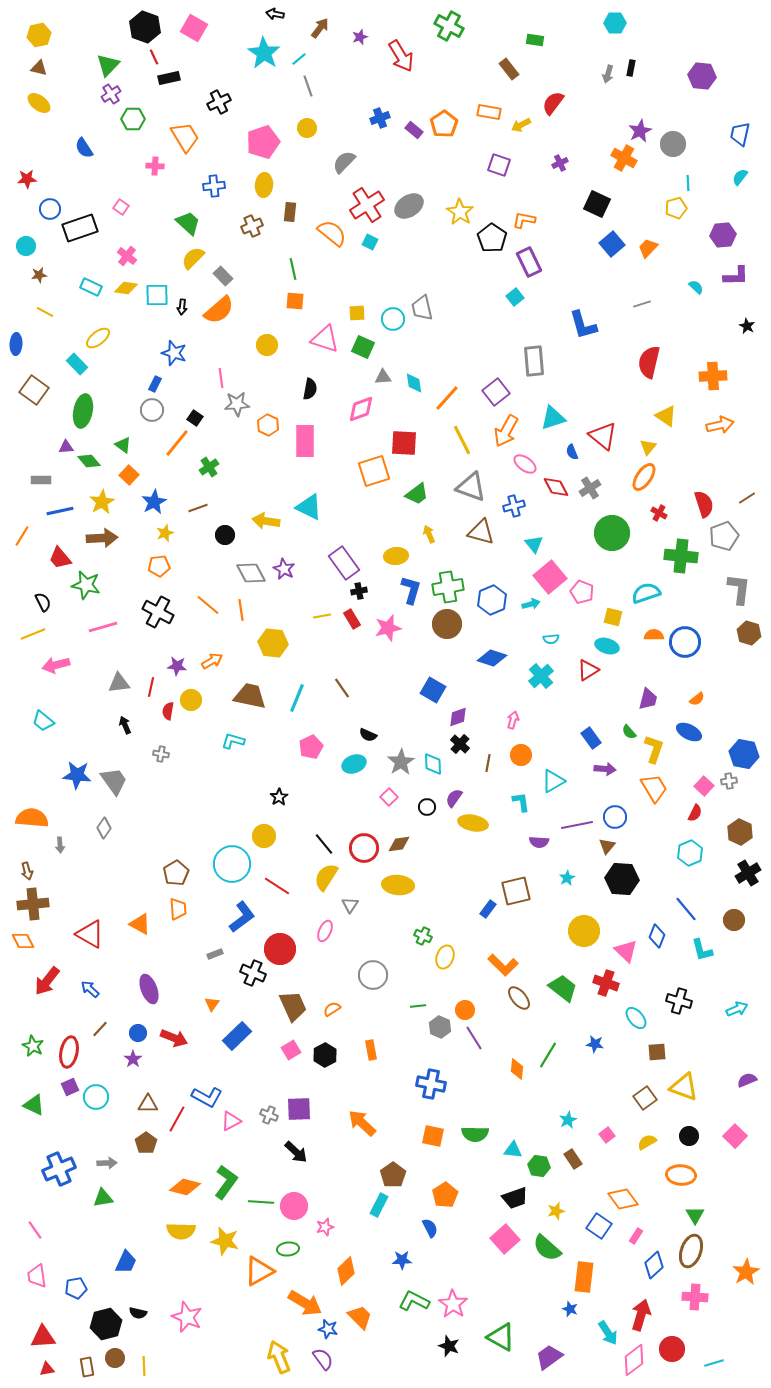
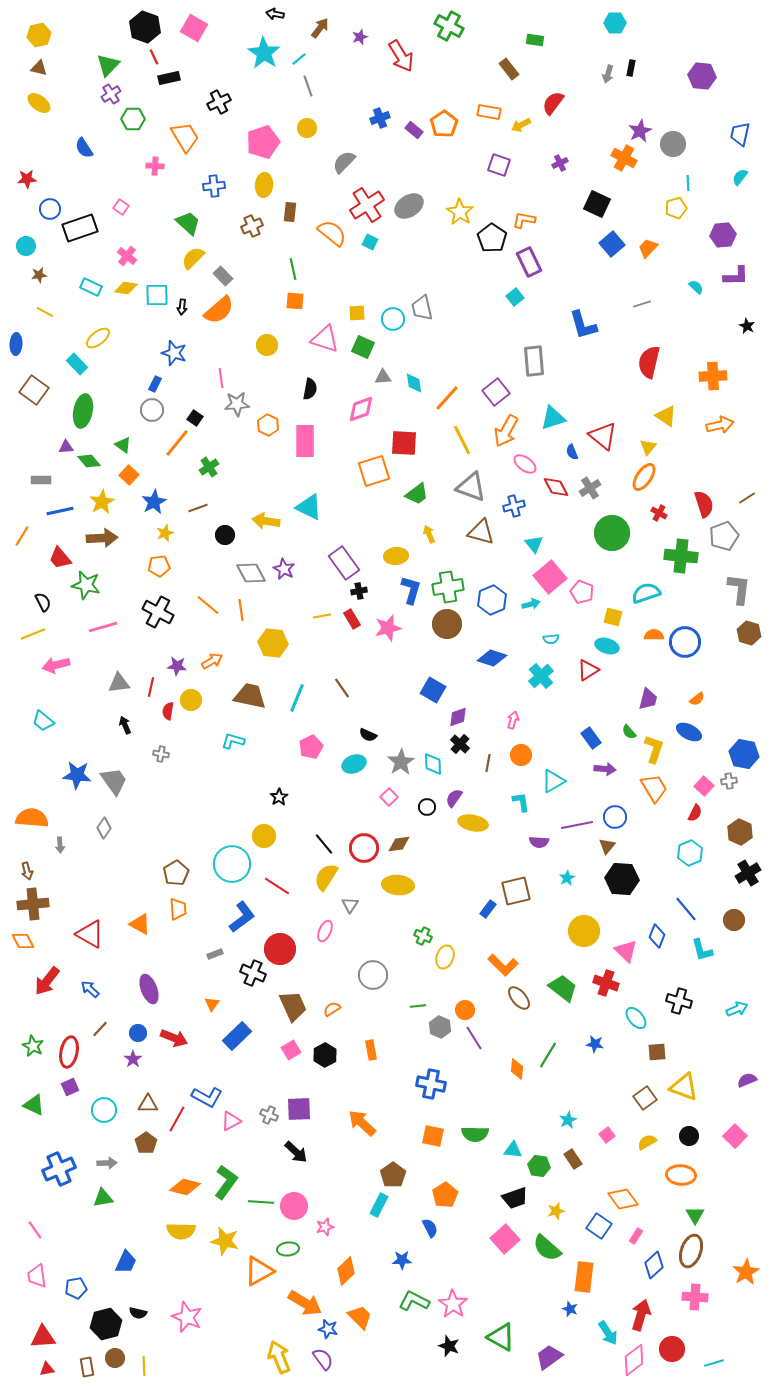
cyan circle at (96, 1097): moved 8 px right, 13 px down
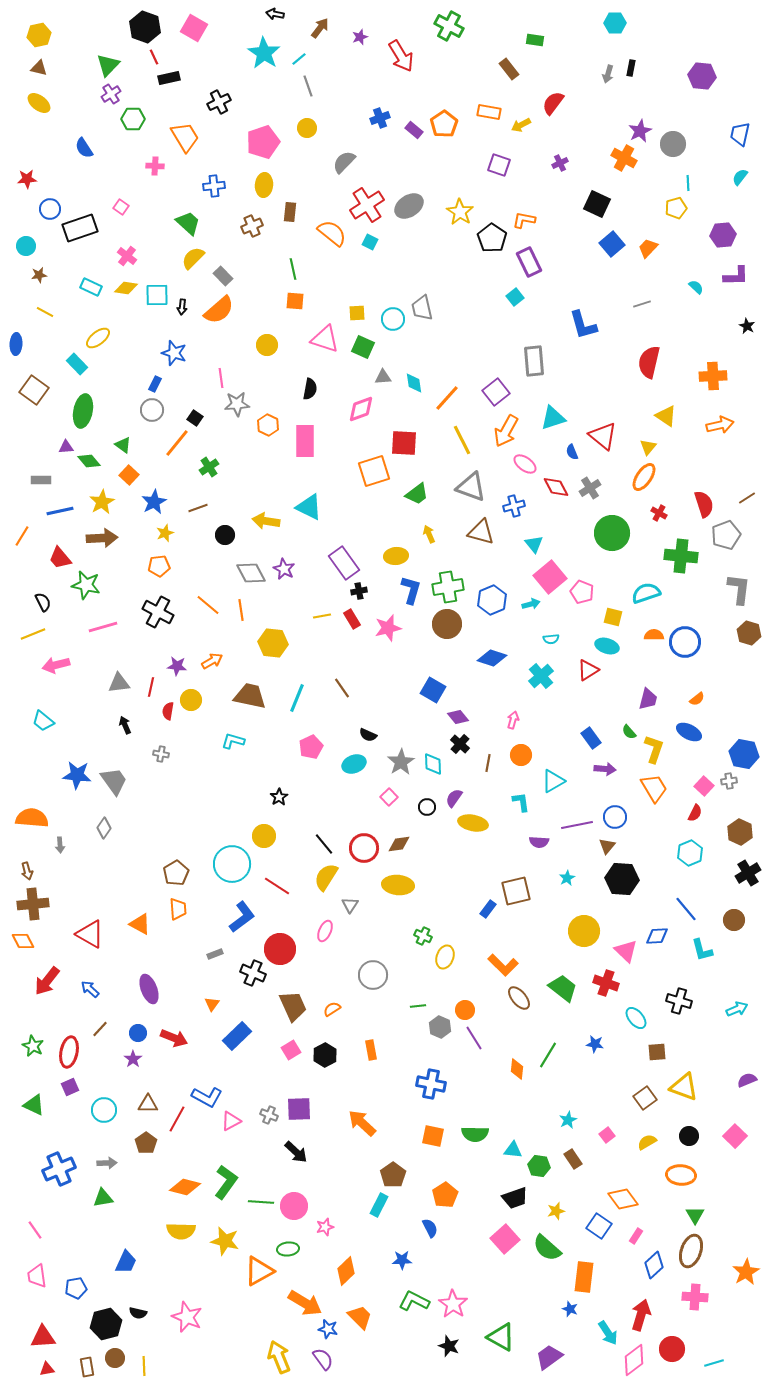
gray pentagon at (724, 536): moved 2 px right, 1 px up
purple diamond at (458, 717): rotated 70 degrees clockwise
blue diamond at (657, 936): rotated 65 degrees clockwise
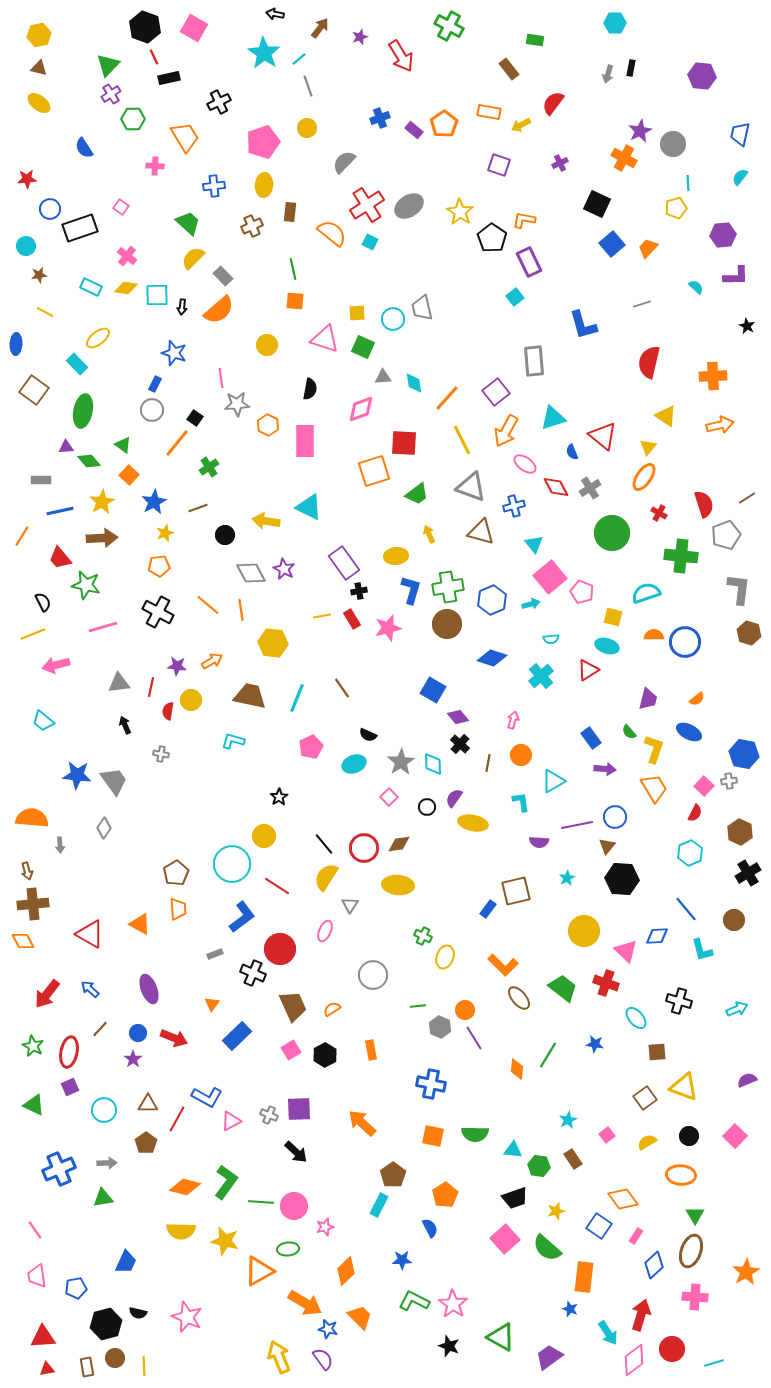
red arrow at (47, 981): moved 13 px down
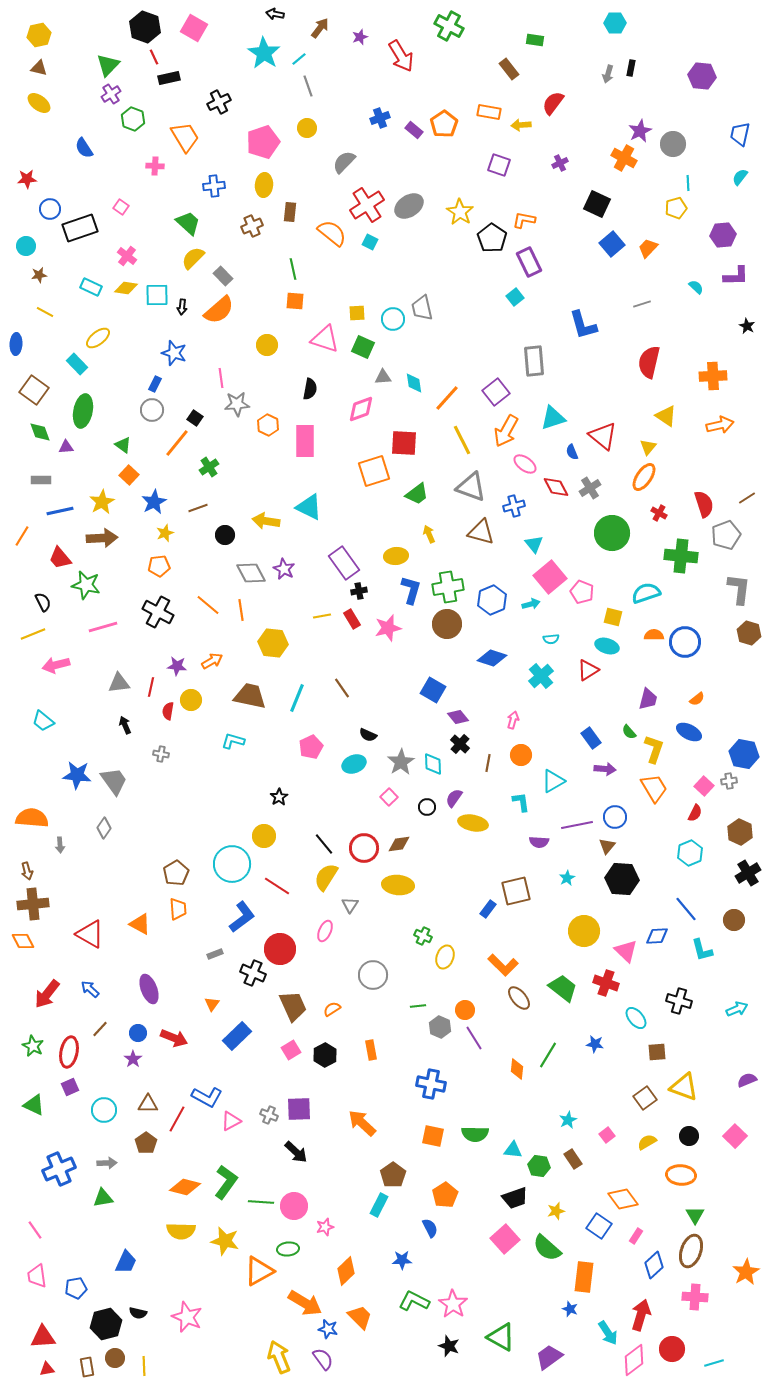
green hexagon at (133, 119): rotated 20 degrees clockwise
yellow arrow at (521, 125): rotated 24 degrees clockwise
green diamond at (89, 461): moved 49 px left, 29 px up; rotated 20 degrees clockwise
